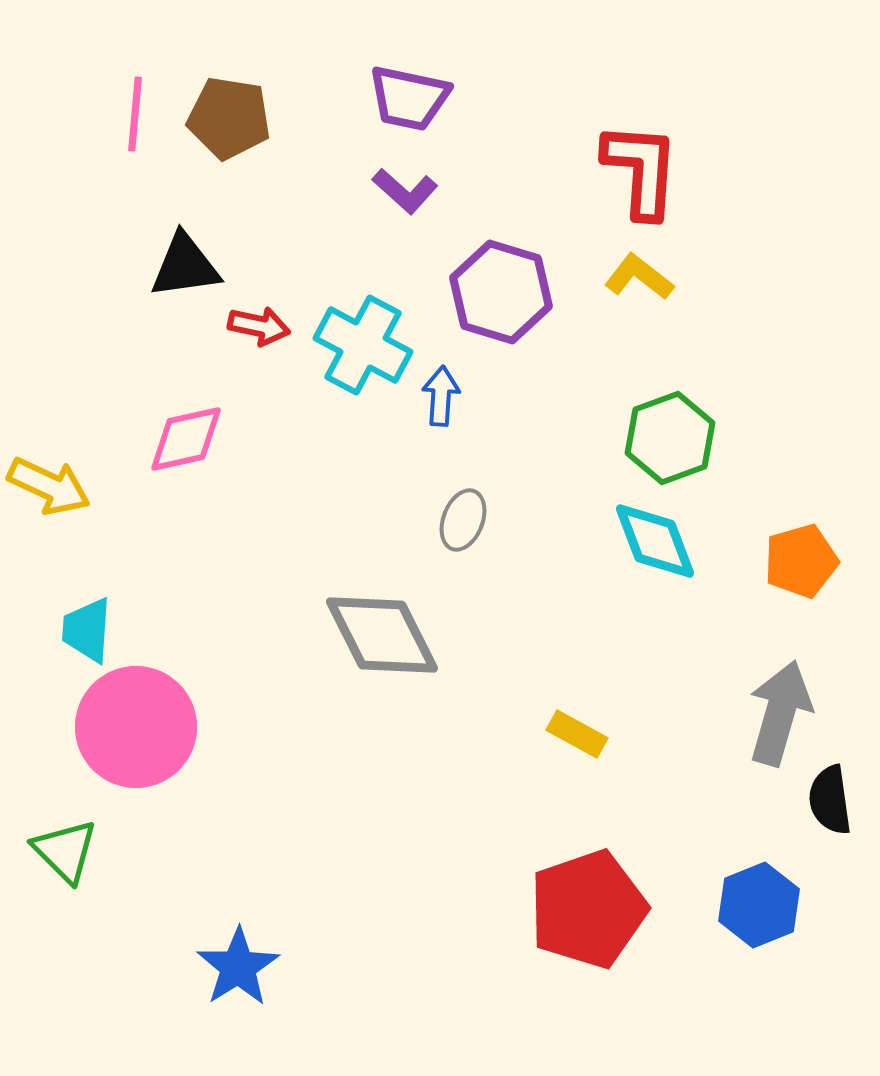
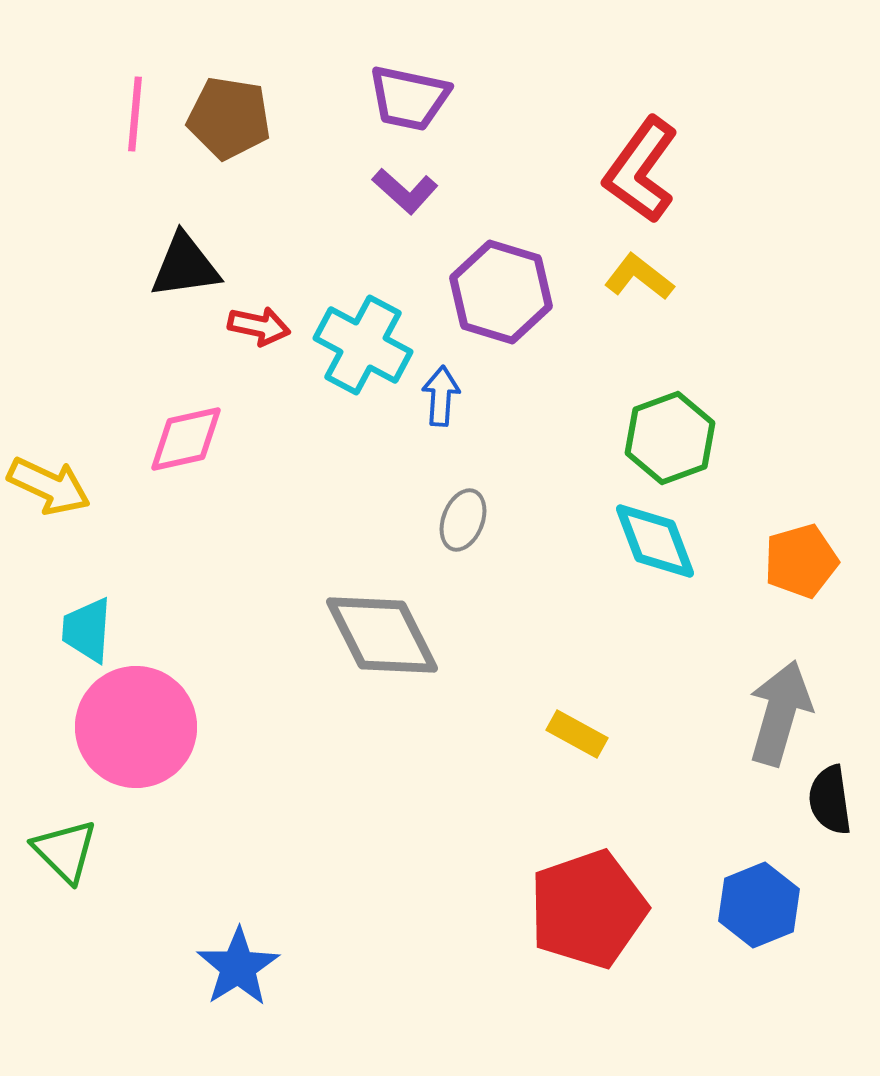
red L-shape: rotated 148 degrees counterclockwise
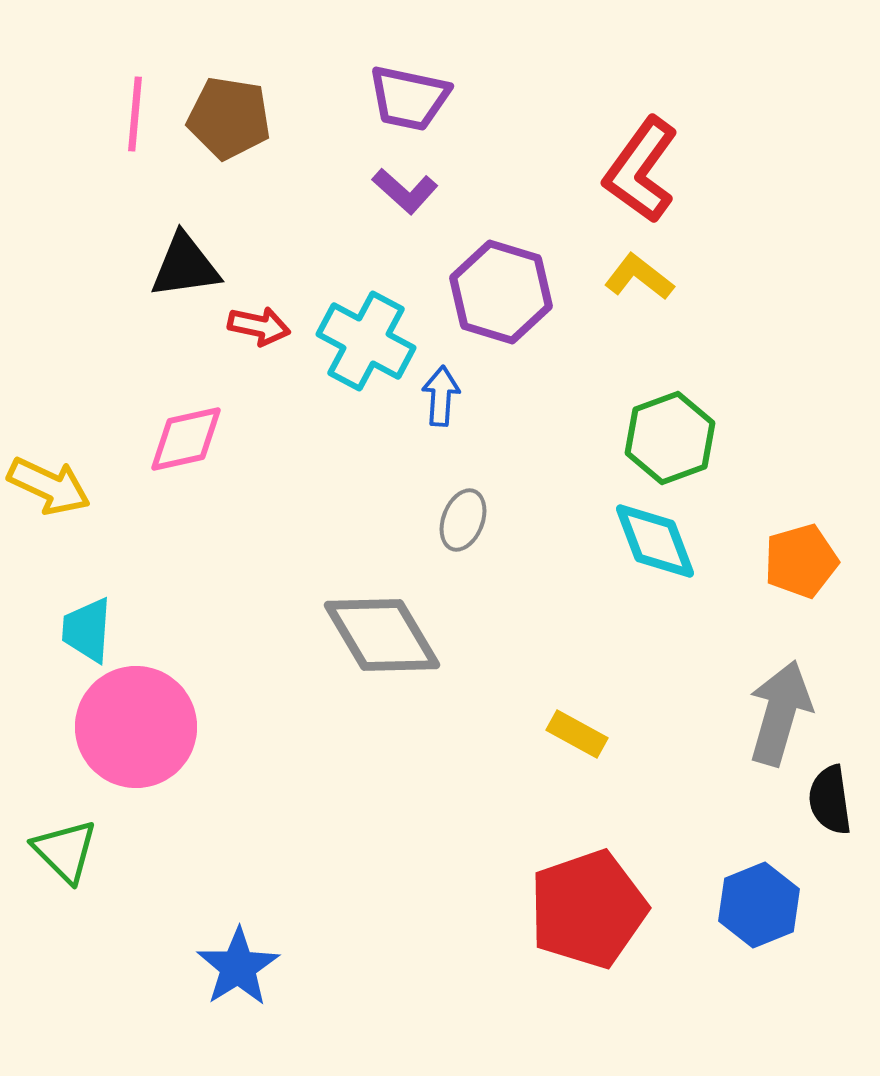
cyan cross: moved 3 px right, 4 px up
gray diamond: rotated 4 degrees counterclockwise
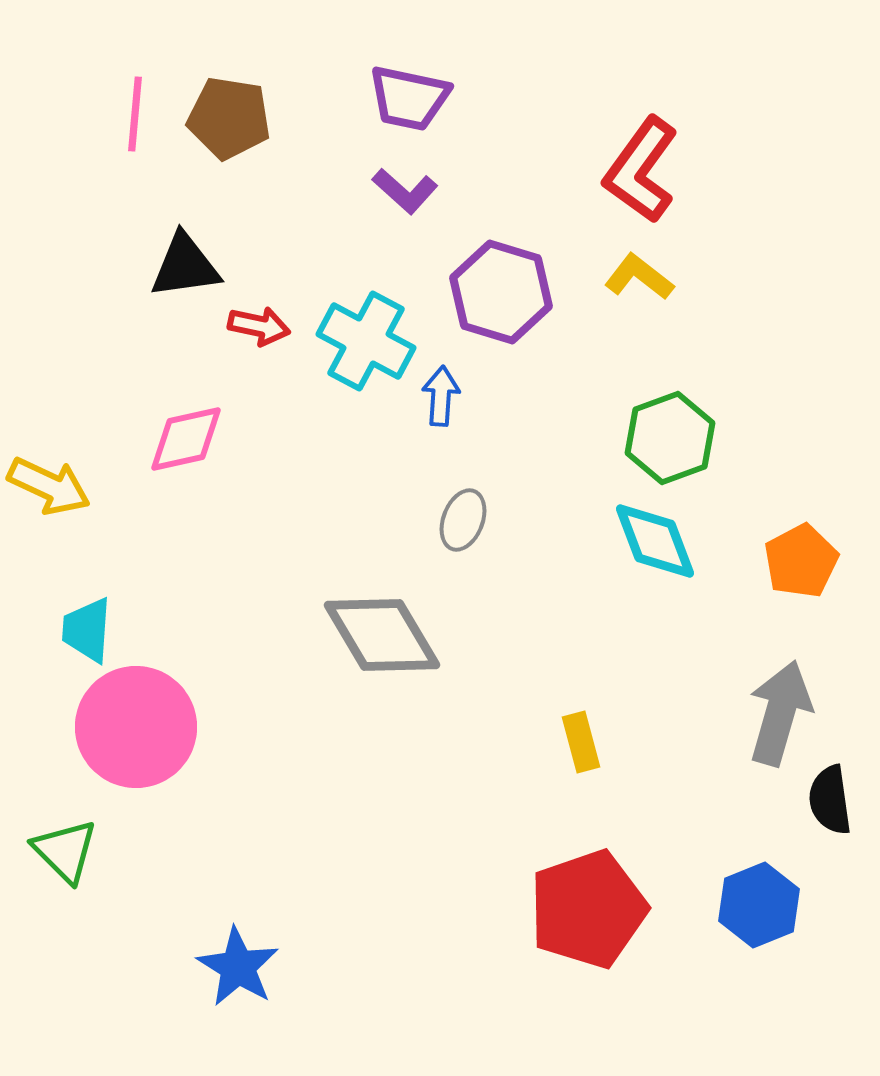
orange pentagon: rotated 12 degrees counterclockwise
yellow rectangle: moved 4 px right, 8 px down; rotated 46 degrees clockwise
blue star: rotated 8 degrees counterclockwise
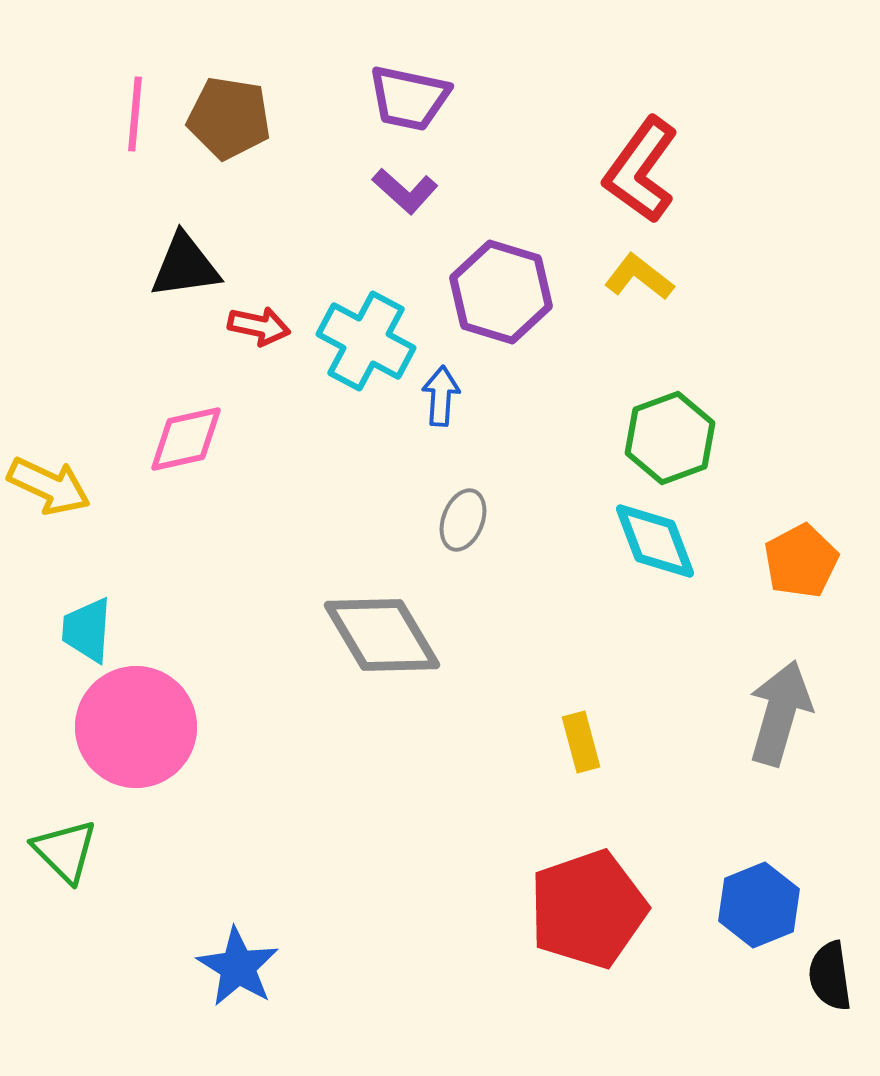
black semicircle: moved 176 px down
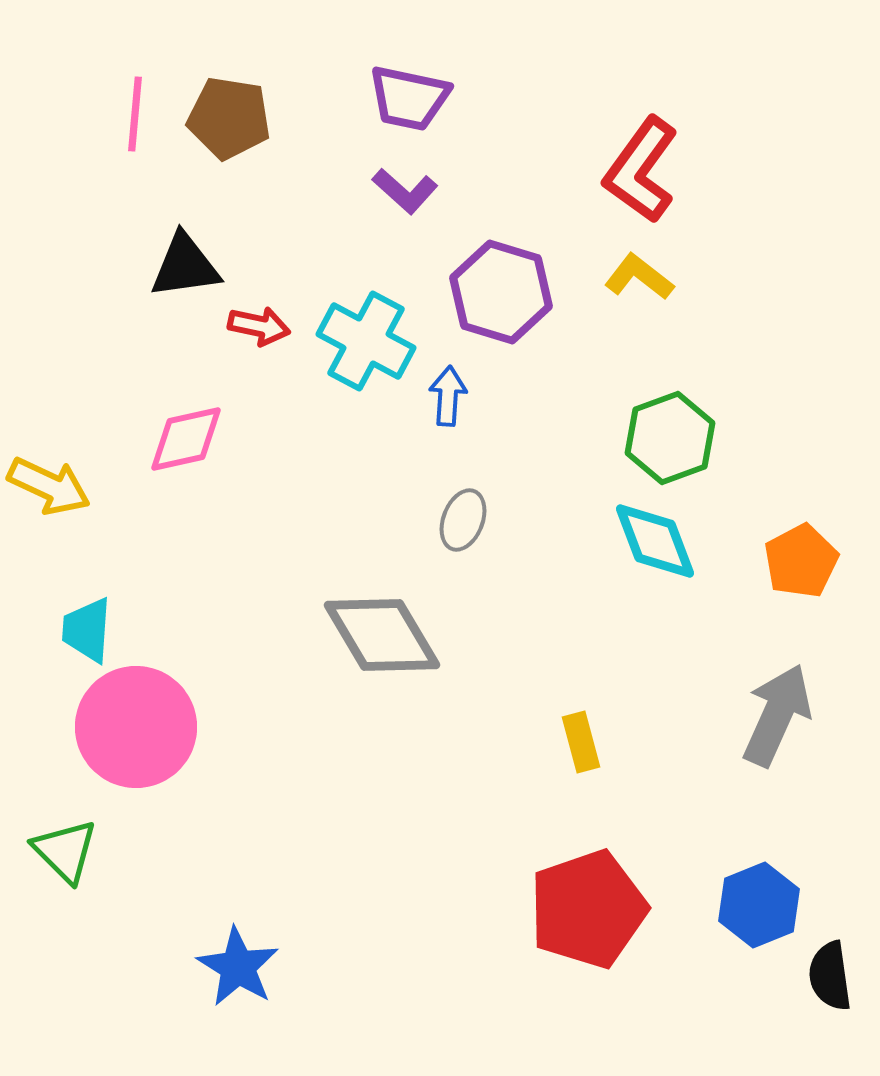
blue arrow: moved 7 px right
gray arrow: moved 3 px left, 2 px down; rotated 8 degrees clockwise
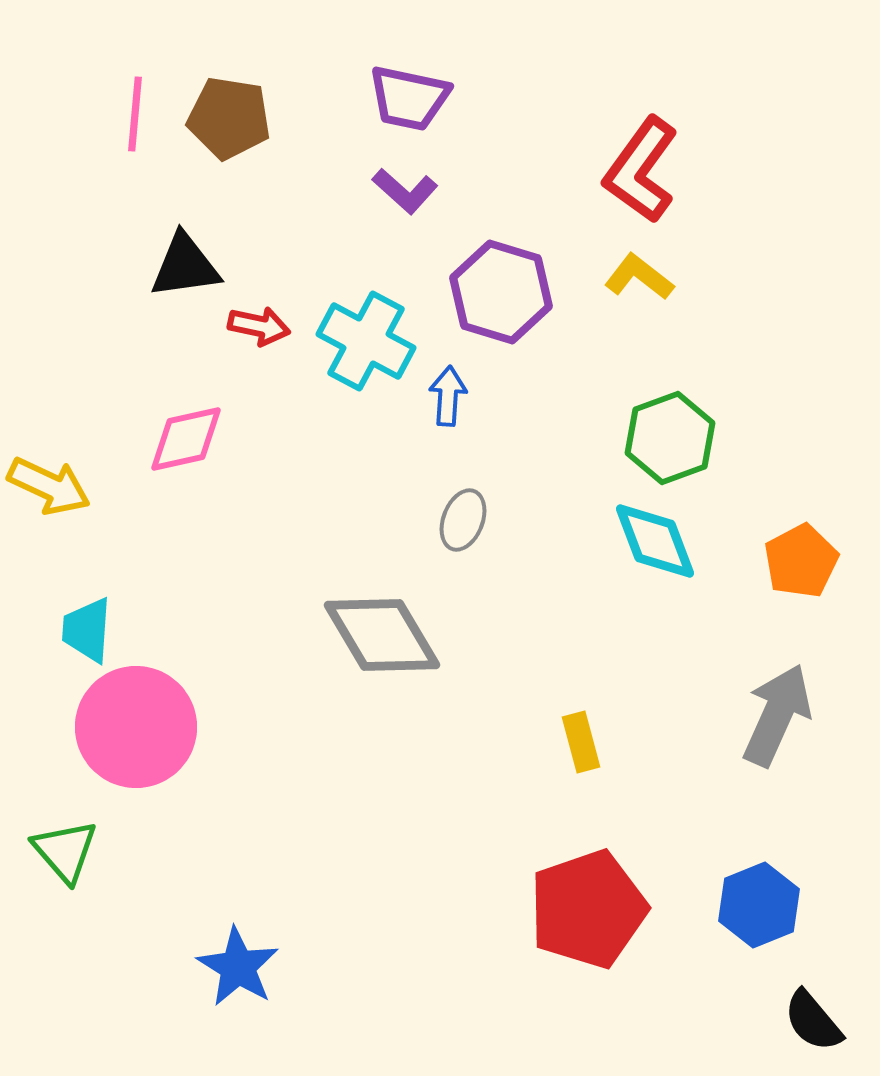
green triangle: rotated 4 degrees clockwise
black semicircle: moved 17 px left, 45 px down; rotated 32 degrees counterclockwise
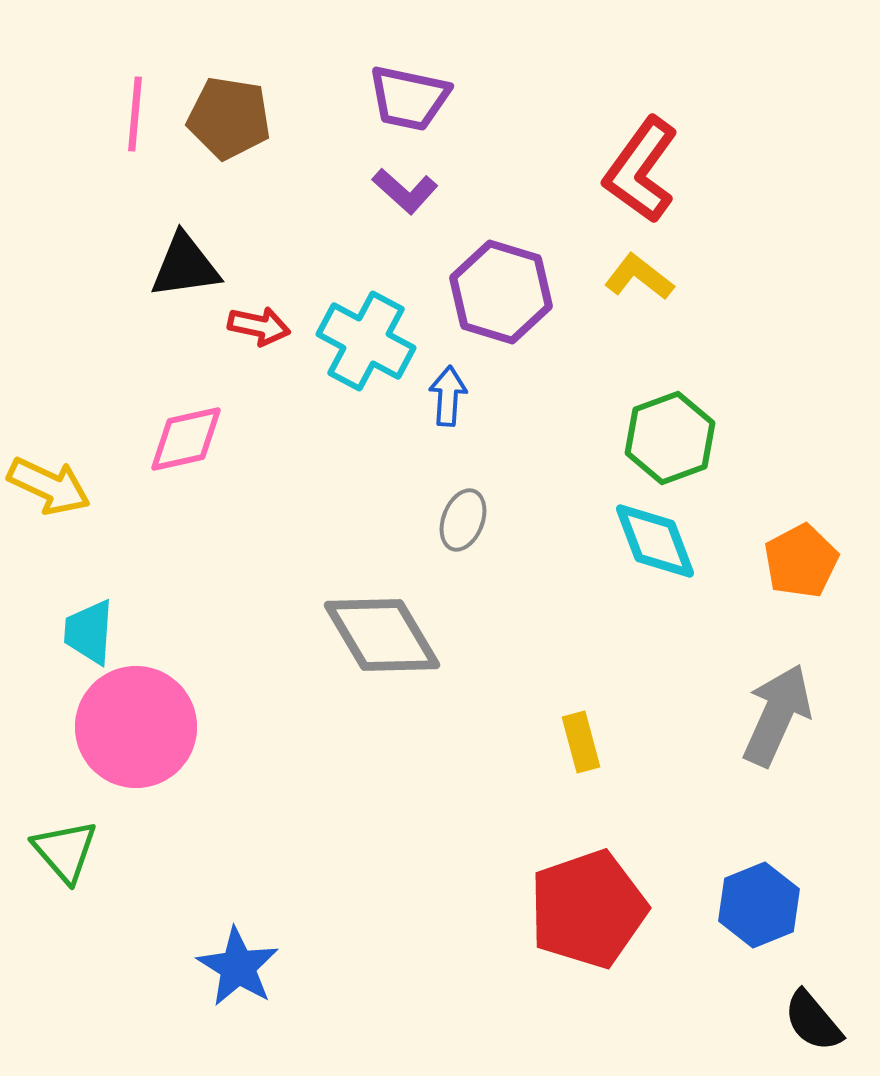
cyan trapezoid: moved 2 px right, 2 px down
